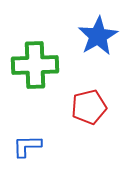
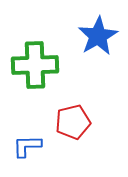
red pentagon: moved 16 px left, 15 px down
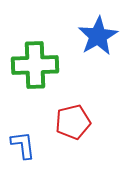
blue L-shape: moved 4 px left, 1 px up; rotated 84 degrees clockwise
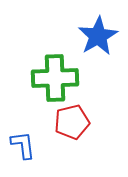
green cross: moved 20 px right, 13 px down
red pentagon: moved 1 px left
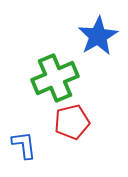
green cross: rotated 21 degrees counterclockwise
blue L-shape: moved 1 px right
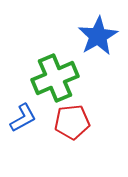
red pentagon: rotated 8 degrees clockwise
blue L-shape: moved 1 px left, 27 px up; rotated 68 degrees clockwise
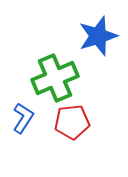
blue star: rotated 12 degrees clockwise
blue L-shape: rotated 28 degrees counterclockwise
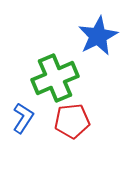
blue star: rotated 9 degrees counterclockwise
red pentagon: moved 1 px up
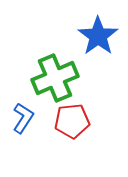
blue star: rotated 9 degrees counterclockwise
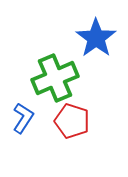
blue star: moved 2 px left, 2 px down
red pentagon: rotated 24 degrees clockwise
